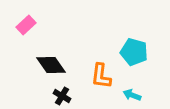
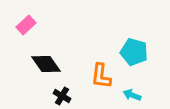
black diamond: moved 5 px left, 1 px up
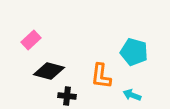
pink rectangle: moved 5 px right, 15 px down
black diamond: moved 3 px right, 7 px down; rotated 40 degrees counterclockwise
black cross: moved 5 px right; rotated 24 degrees counterclockwise
